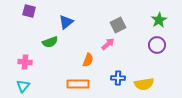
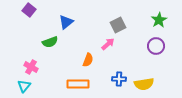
purple square: moved 1 px up; rotated 24 degrees clockwise
purple circle: moved 1 px left, 1 px down
pink cross: moved 6 px right, 5 px down; rotated 24 degrees clockwise
blue cross: moved 1 px right, 1 px down
cyan triangle: moved 1 px right
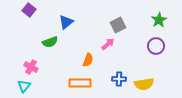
orange rectangle: moved 2 px right, 1 px up
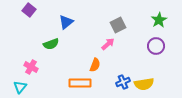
green semicircle: moved 1 px right, 2 px down
orange semicircle: moved 7 px right, 5 px down
blue cross: moved 4 px right, 3 px down; rotated 24 degrees counterclockwise
cyan triangle: moved 4 px left, 1 px down
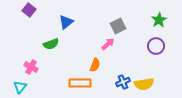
gray square: moved 1 px down
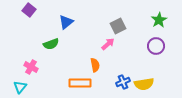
orange semicircle: rotated 32 degrees counterclockwise
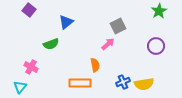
green star: moved 9 px up
